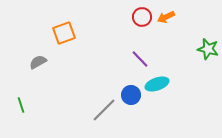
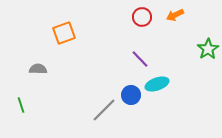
orange arrow: moved 9 px right, 2 px up
green star: rotated 25 degrees clockwise
gray semicircle: moved 7 px down; rotated 30 degrees clockwise
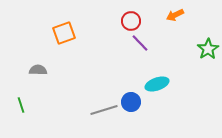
red circle: moved 11 px left, 4 px down
purple line: moved 16 px up
gray semicircle: moved 1 px down
blue circle: moved 7 px down
gray line: rotated 28 degrees clockwise
